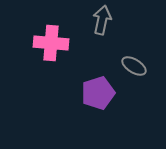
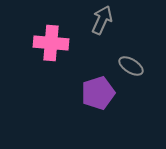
gray arrow: rotated 12 degrees clockwise
gray ellipse: moved 3 px left
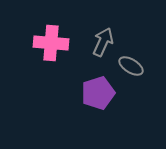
gray arrow: moved 1 px right, 22 px down
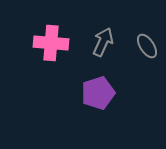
gray ellipse: moved 16 px right, 20 px up; rotated 25 degrees clockwise
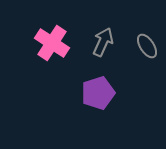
pink cross: moved 1 px right; rotated 28 degrees clockwise
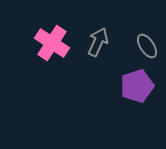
gray arrow: moved 5 px left
purple pentagon: moved 39 px right, 7 px up
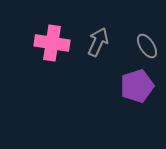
pink cross: rotated 24 degrees counterclockwise
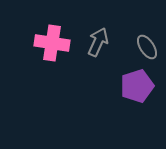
gray ellipse: moved 1 px down
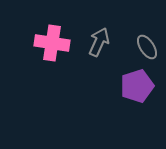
gray arrow: moved 1 px right
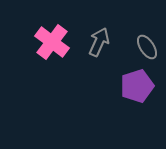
pink cross: moved 1 px up; rotated 28 degrees clockwise
